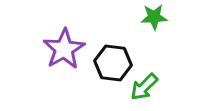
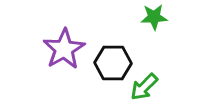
black hexagon: rotated 6 degrees counterclockwise
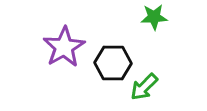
purple star: moved 2 px up
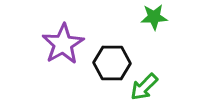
purple star: moved 1 px left, 3 px up
black hexagon: moved 1 px left
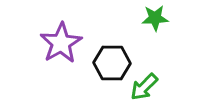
green star: moved 1 px right, 1 px down
purple star: moved 2 px left, 1 px up
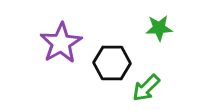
green star: moved 4 px right, 10 px down
green arrow: moved 2 px right, 1 px down
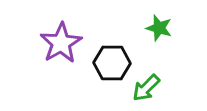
green star: rotated 20 degrees clockwise
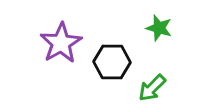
black hexagon: moved 1 px up
green arrow: moved 6 px right
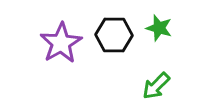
black hexagon: moved 2 px right, 27 px up
green arrow: moved 4 px right, 2 px up
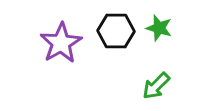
black hexagon: moved 2 px right, 4 px up
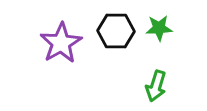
green star: rotated 20 degrees counterclockwise
green arrow: rotated 28 degrees counterclockwise
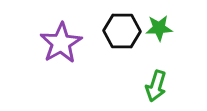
black hexagon: moved 6 px right
